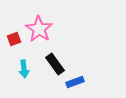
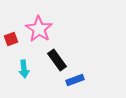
red square: moved 3 px left
black rectangle: moved 2 px right, 4 px up
blue rectangle: moved 2 px up
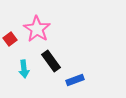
pink star: moved 2 px left
red square: moved 1 px left; rotated 16 degrees counterclockwise
black rectangle: moved 6 px left, 1 px down
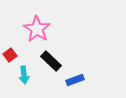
red square: moved 16 px down
black rectangle: rotated 10 degrees counterclockwise
cyan arrow: moved 6 px down
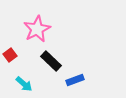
pink star: rotated 12 degrees clockwise
cyan arrow: moved 9 px down; rotated 42 degrees counterclockwise
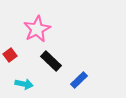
blue rectangle: moved 4 px right; rotated 24 degrees counterclockwise
cyan arrow: rotated 30 degrees counterclockwise
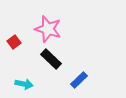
pink star: moved 11 px right; rotated 28 degrees counterclockwise
red square: moved 4 px right, 13 px up
black rectangle: moved 2 px up
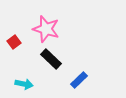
pink star: moved 2 px left
